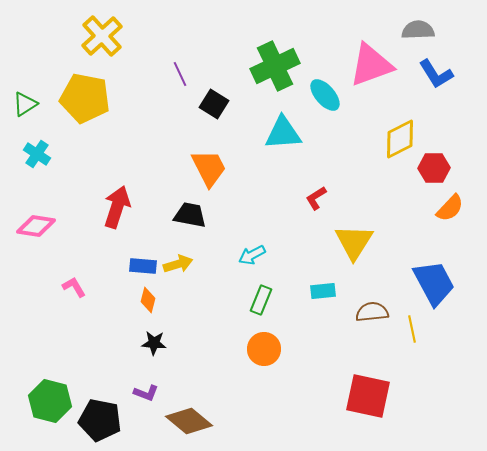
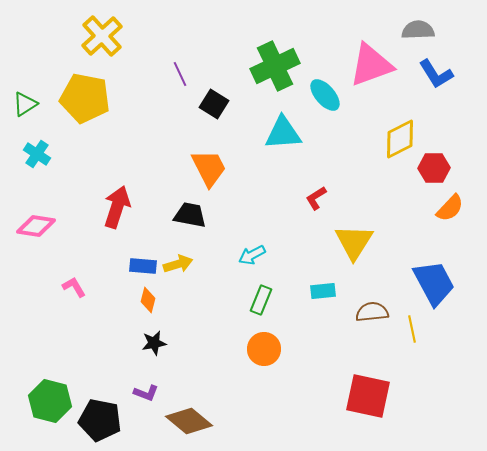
black star: rotated 15 degrees counterclockwise
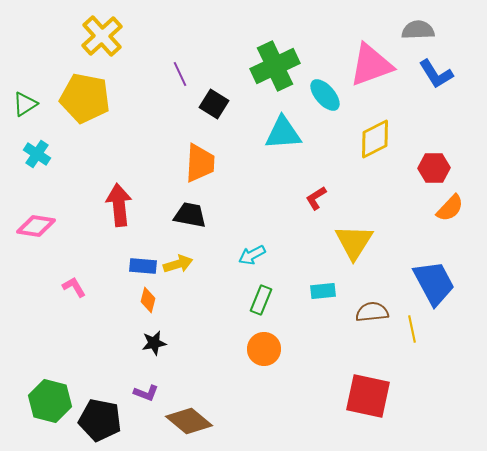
yellow diamond: moved 25 px left
orange trapezoid: moved 9 px left, 5 px up; rotated 30 degrees clockwise
red arrow: moved 2 px right, 2 px up; rotated 24 degrees counterclockwise
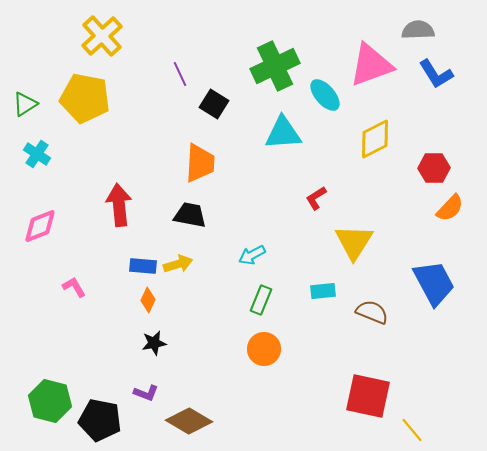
pink diamond: moved 4 px right; rotated 30 degrees counterclockwise
orange diamond: rotated 10 degrees clockwise
brown semicircle: rotated 28 degrees clockwise
yellow line: moved 101 px down; rotated 28 degrees counterclockwise
brown diamond: rotated 9 degrees counterclockwise
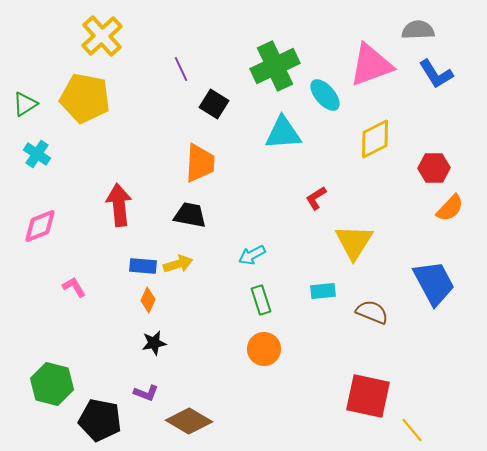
purple line: moved 1 px right, 5 px up
green rectangle: rotated 40 degrees counterclockwise
green hexagon: moved 2 px right, 17 px up
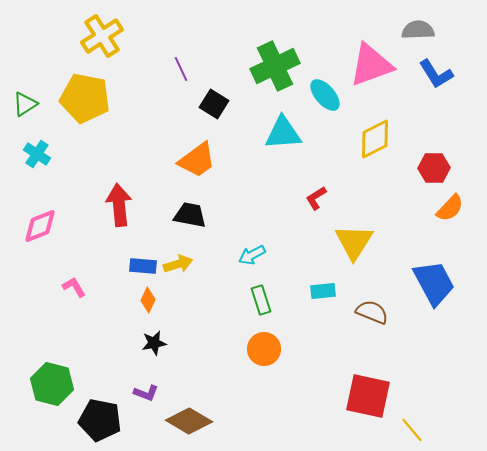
yellow cross: rotated 9 degrees clockwise
orange trapezoid: moved 3 px left, 3 px up; rotated 51 degrees clockwise
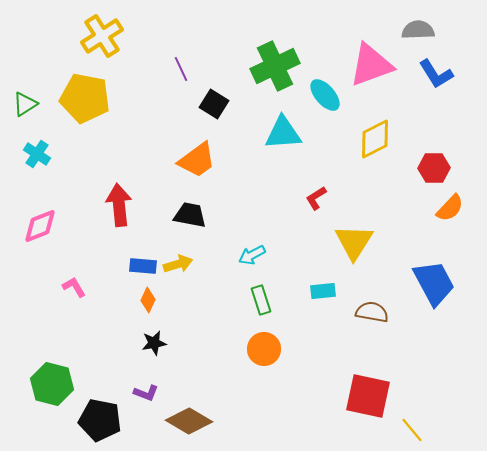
brown semicircle: rotated 12 degrees counterclockwise
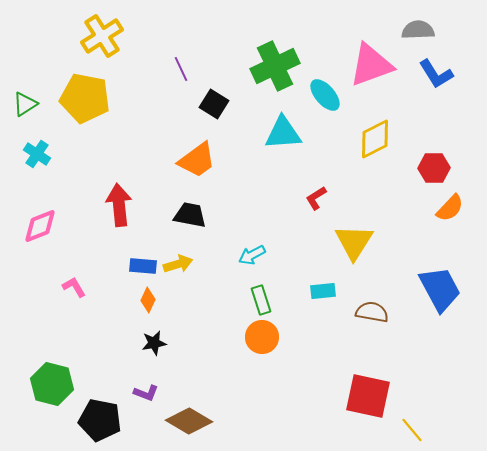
blue trapezoid: moved 6 px right, 6 px down
orange circle: moved 2 px left, 12 px up
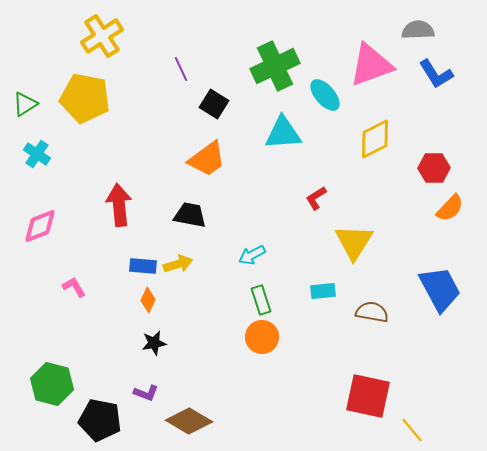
orange trapezoid: moved 10 px right, 1 px up
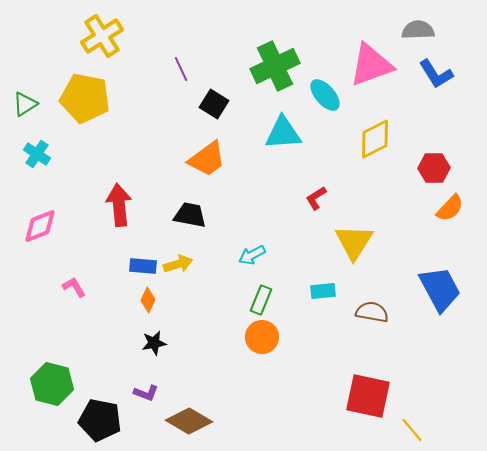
green rectangle: rotated 40 degrees clockwise
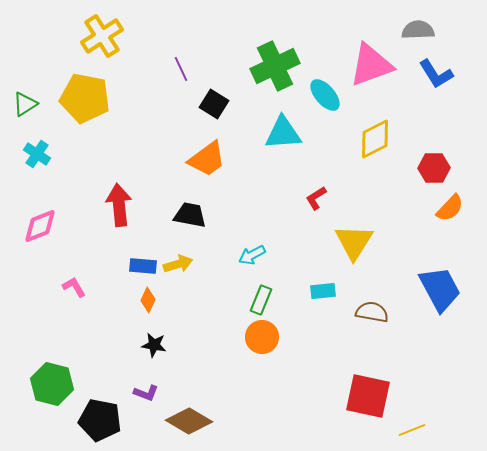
black star: moved 2 px down; rotated 20 degrees clockwise
yellow line: rotated 72 degrees counterclockwise
